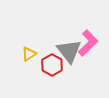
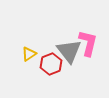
pink L-shape: rotated 32 degrees counterclockwise
red hexagon: moved 1 px left, 1 px up; rotated 10 degrees clockwise
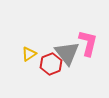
gray triangle: moved 2 px left, 2 px down
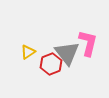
yellow triangle: moved 1 px left, 2 px up
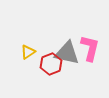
pink L-shape: moved 2 px right, 5 px down
gray triangle: rotated 40 degrees counterclockwise
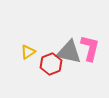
gray triangle: moved 2 px right, 1 px up
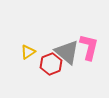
pink L-shape: moved 1 px left, 1 px up
gray triangle: moved 2 px left; rotated 28 degrees clockwise
